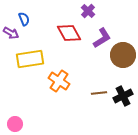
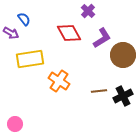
blue semicircle: rotated 16 degrees counterclockwise
brown line: moved 2 px up
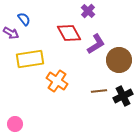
purple L-shape: moved 6 px left, 6 px down
brown circle: moved 4 px left, 5 px down
orange cross: moved 2 px left
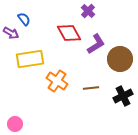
brown circle: moved 1 px right, 1 px up
brown line: moved 8 px left, 3 px up
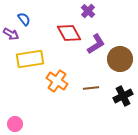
purple arrow: moved 1 px down
